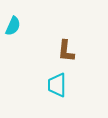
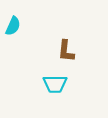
cyan trapezoid: moved 2 px left, 1 px up; rotated 90 degrees counterclockwise
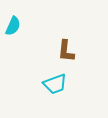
cyan trapezoid: rotated 20 degrees counterclockwise
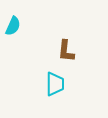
cyan trapezoid: rotated 70 degrees counterclockwise
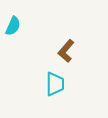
brown L-shape: rotated 35 degrees clockwise
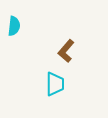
cyan semicircle: moved 1 px right; rotated 18 degrees counterclockwise
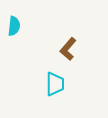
brown L-shape: moved 2 px right, 2 px up
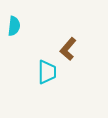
cyan trapezoid: moved 8 px left, 12 px up
